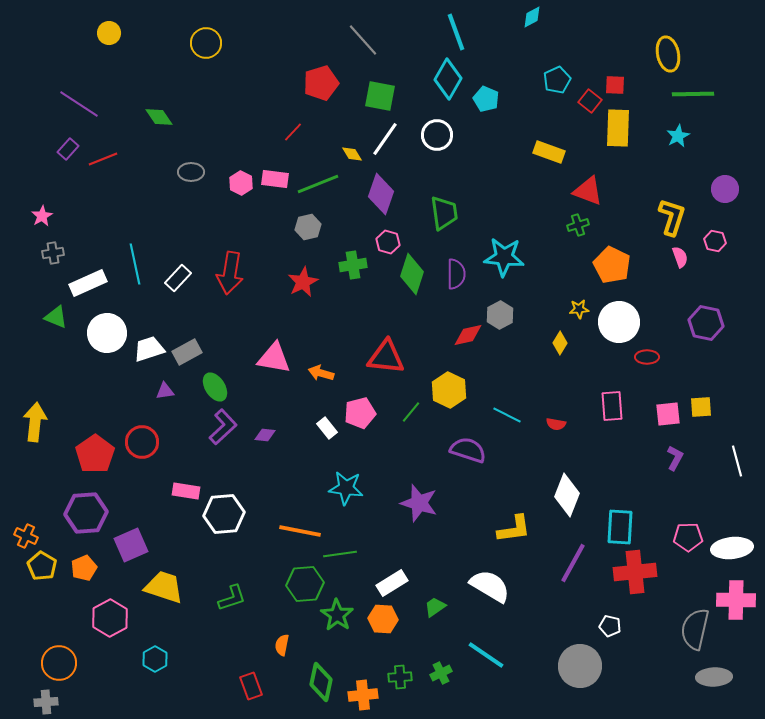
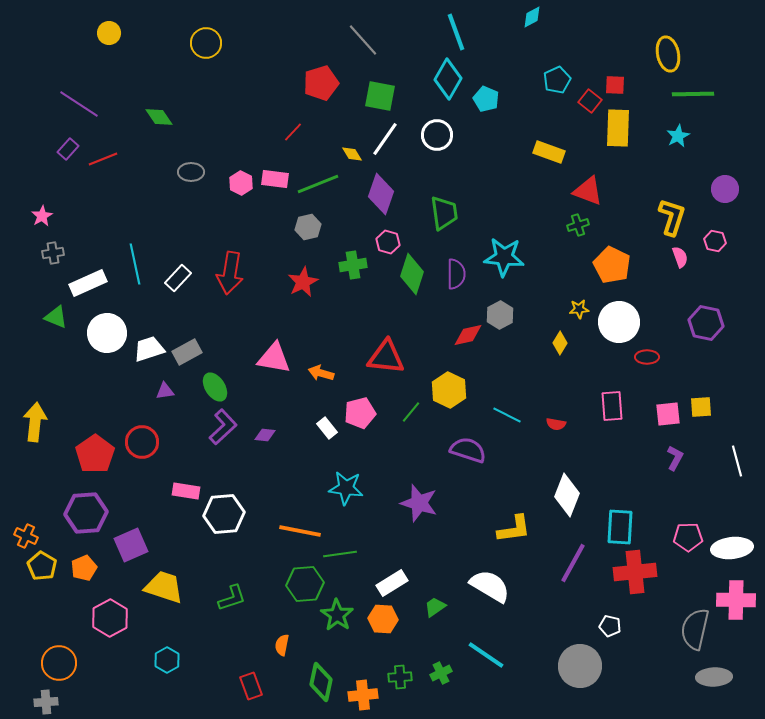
cyan hexagon at (155, 659): moved 12 px right, 1 px down
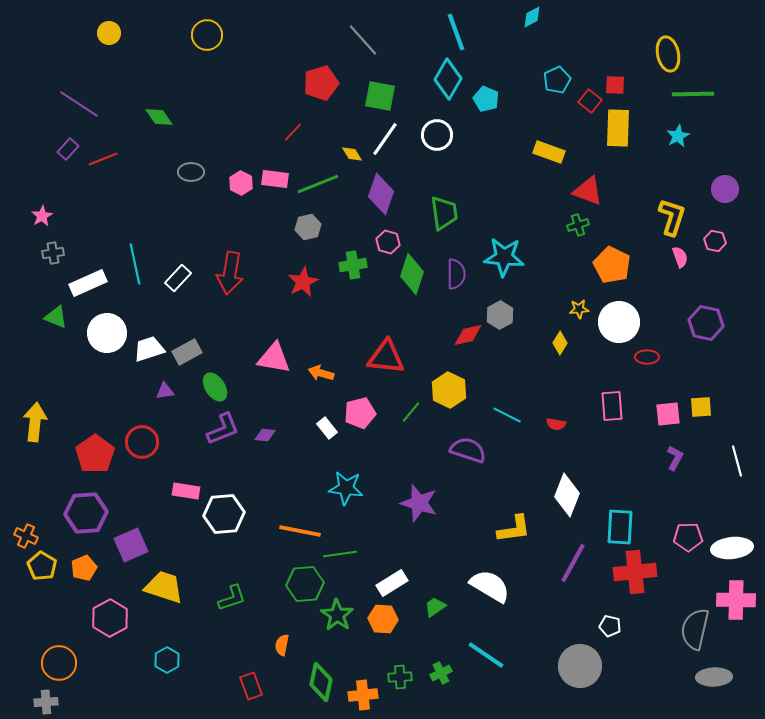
yellow circle at (206, 43): moved 1 px right, 8 px up
purple L-shape at (223, 427): moved 2 px down; rotated 21 degrees clockwise
